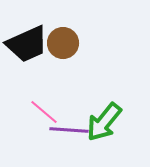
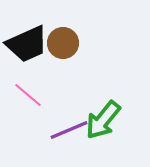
pink line: moved 16 px left, 17 px up
green arrow: moved 1 px left, 2 px up
purple line: rotated 27 degrees counterclockwise
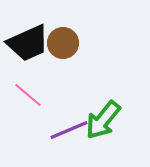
black trapezoid: moved 1 px right, 1 px up
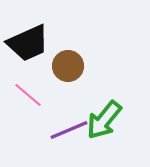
brown circle: moved 5 px right, 23 px down
green arrow: moved 1 px right
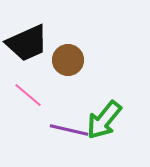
black trapezoid: moved 1 px left
brown circle: moved 6 px up
purple line: rotated 36 degrees clockwise
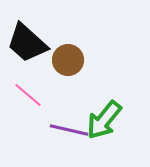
black trapezoid: rotated 66 degrees clockwise
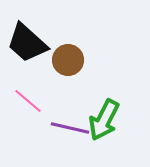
pink line: moved 6 px down
green arrow: rotated 12 degrees counterclockwise
purple line: moved 1 px right, 2 px up
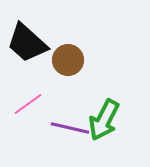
pink line: moved 3 px down; rotated 76 degrees counterclockwise
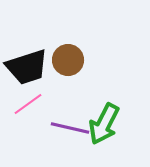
black trapezoid: moved 24 px down; rotated 60 degrees counterclockwise
green arrow: moved 4 px down
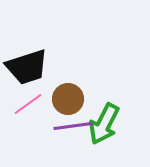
brown circle: moved 39 px down
purple line: moved 3 px right, 2 px up; rotated 21 degrees counterclockwise
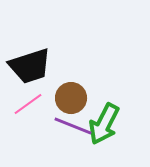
black trapezoid: moved 3 px right, 1 px up
brown circle: moved 3 px right, 1 px up
purple line: rotated 30 degrees clockwise
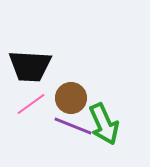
black trapezoid: rotated 21 degrees clockwise
pink line: moved 3 px right
green arrow: rotated 51 degrees counterclockwise
